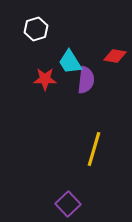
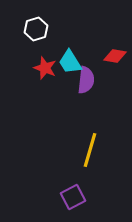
red star: moved 11 px up; rotated 20 degrees clockwise
yellow line: moved 4 px left, 1 px down
purple square: moved 5 px right, 7 px up; rotated 15 degrees clockwise
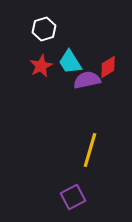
white hexagon: moved 8 px right
red diamond: moved 7 px left, 11 px down; rotated 40 degrees counterclockwise
red star: moved 4 px left, 2 px up; rotated 25 degrees clockwise
purple semicircle: moved 1 px right; rotated 108 degrees counterclockwise
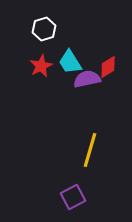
purple semicircle: moved 1 px up
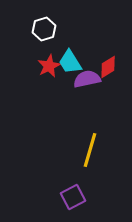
red star: moved 8 px right
